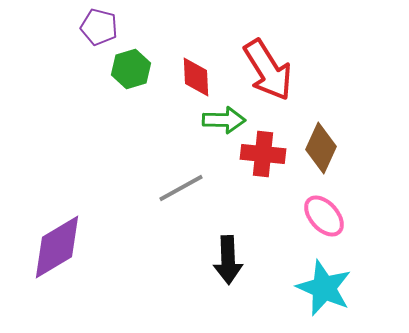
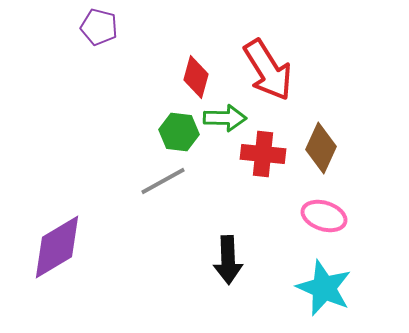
green hexagon: moved 48 px right, 63 px down; rotated 24 degrees clockwise
red diamond: rotated 18 degrees clockwise
green arrow: moved 1 px right, 2 px up
gray line: moved 18 px left, 7 px up
pink ellipse: rotated 30 degrees counterclockwise
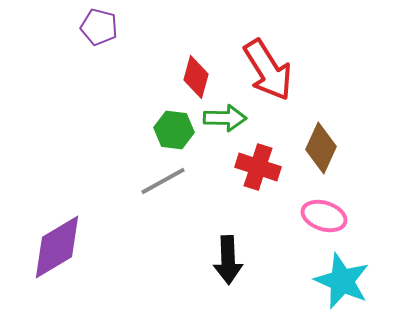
green hexagon: moved 5 px left, 2 px up
red cross: moved 5 px left, 13 px down; rotated 12 degrees clockwise
cyan star: moved 18 px right, 7 px up
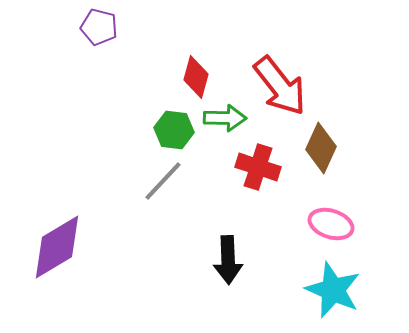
red arrow: moved 12 px right, 16 px down; rotated 6 degrees counterclockwise
gray line: rotated 18 degrees counterclockwise
pink ellipse: moved 7 px right, 8 px down
cyan star: moved 9 px left, 9 px down
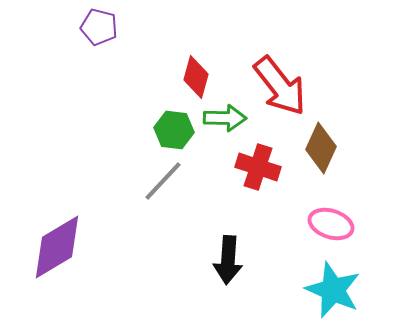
black arrow: rotated 6 degrees clockwise
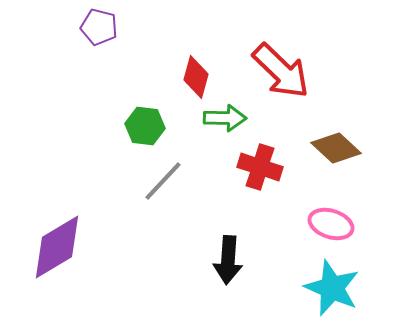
red arrow: moved 1 px right, 15 px up; rotated 8 degrees counterclockwise
green hexagon: moved 29 px left, 4 px up
brown diamond: moved 15 px right; rotated 72 degrees counterclockwise
red cross: moved 2 px right
cyan star: moved 1 px left, 2 px up
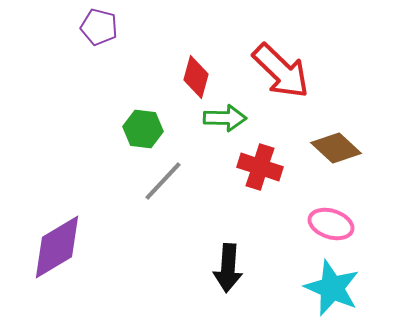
green hexagon: moved 2 px left, 3 px down
black arrow: moved 8 px down
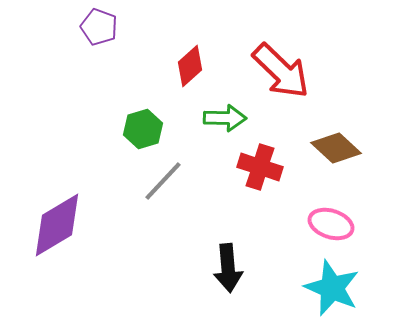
purple pentagon: rotated 6 degrees clockwise
red diamond: moved 6 px left, 11 px up; rotated 33 degrees clockwise
green hexagon: rotated 24 degrees counterclockwise
purple diamond: moved 22 px up
black arrow: rotated 9 degrees counterclockwise
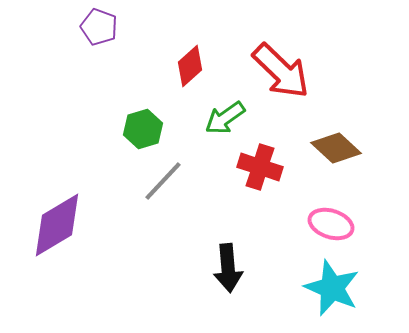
green arrow: rotated 144 degrees clockwise
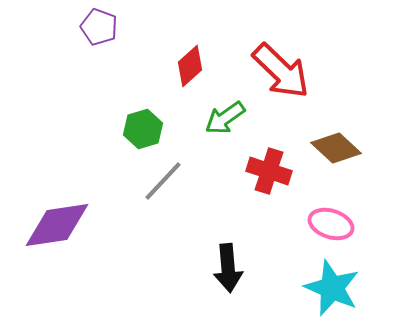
red cross: moved 9 px right, 4 px down
purple diamond: rotated 22 degrees clockwise
